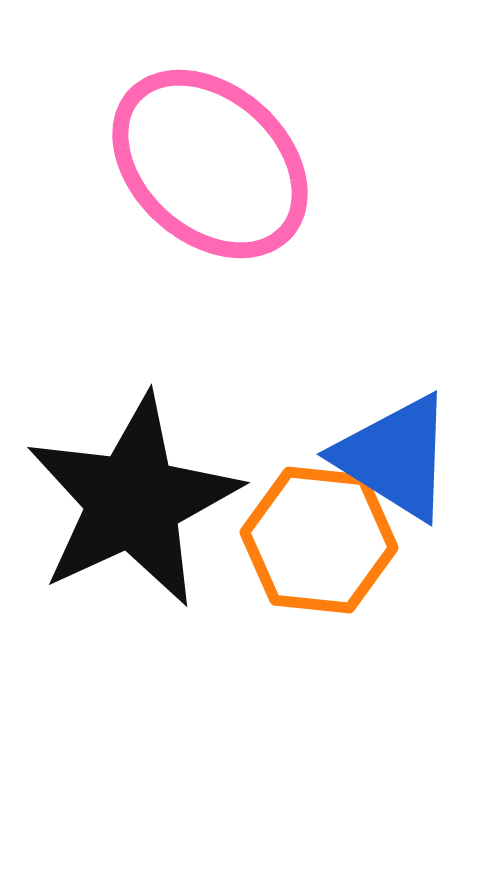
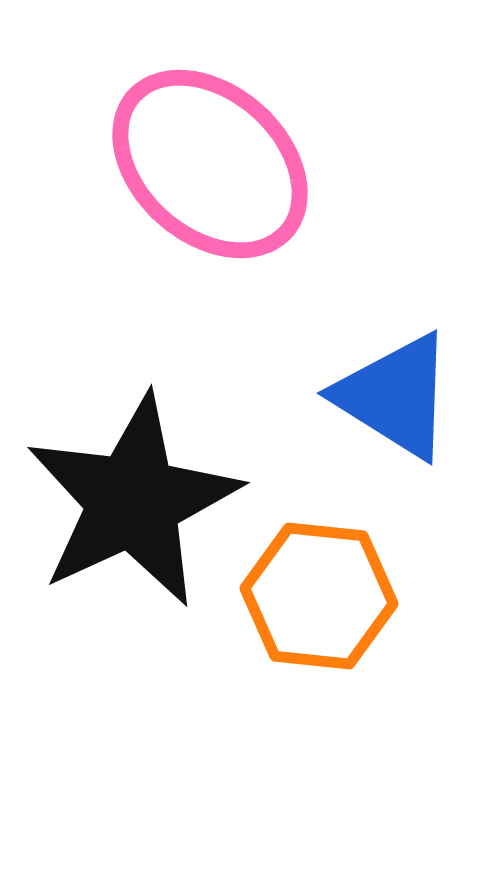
blue triangle: moved 61 px up
orange hexagon: moved 56 px down
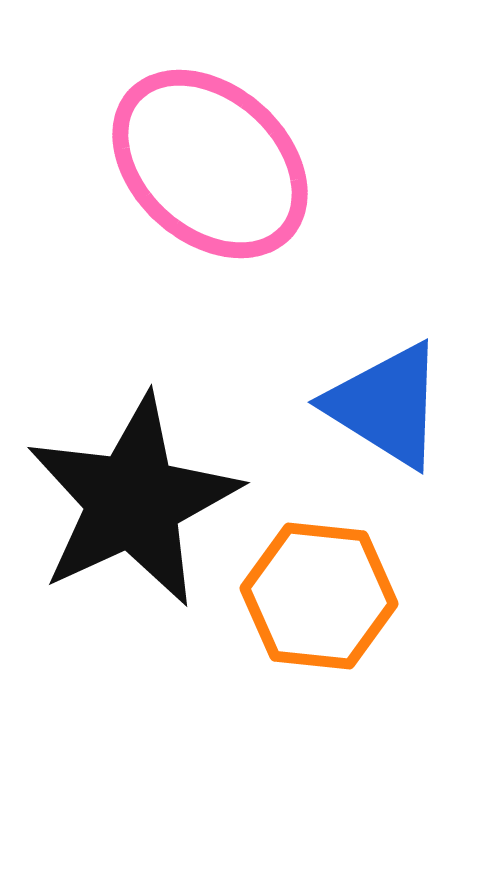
blue triangle: moved 9 px left, 9 px down
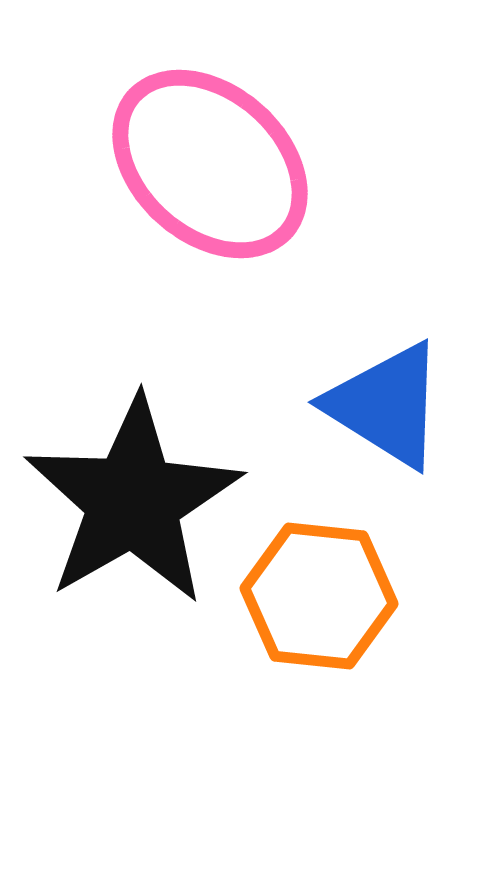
black star: rotated 5 degrees counterclockwise
